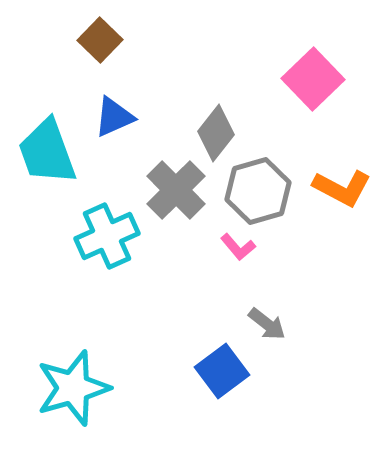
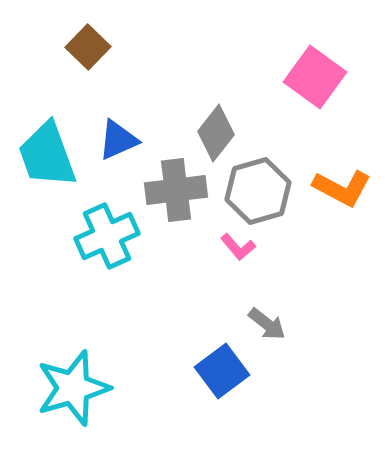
brown square: moved 12 px left, 7 px down
pink square: moved 2 px right, 2 px up; rotated 10 degrees counterclockwise
blue triangle: moved 4 px right, 23 px down
cyan trapezoid: moved 3 px down
gray cross: rotated 38 degrees clockwise
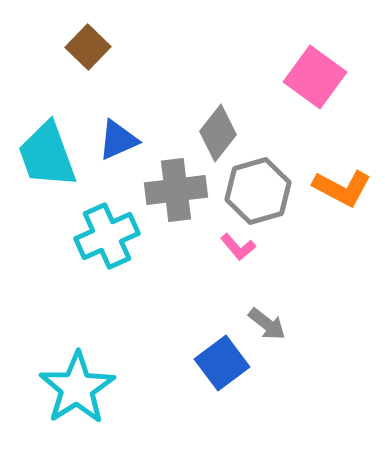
gray diamond: moved 2 px right
blue square: moved 8 px up
cyan star: moved 4 px right; rotated 16 degrees counterclockwise
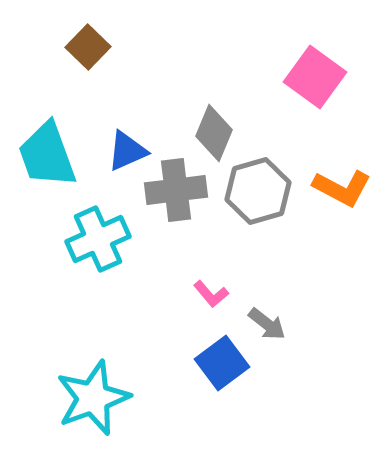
gray diamond: moved 4 px left; rotated 16 degrees counterclockwise
blue triangle: moved 9 px right, 11 px down
cyan cross: moved 9 px left, 3 px down
pink L-shape: moved 27 px left, 47 px down
cyan star: moved 16 px right, 10 px down; rotated 12 degrees clockwise
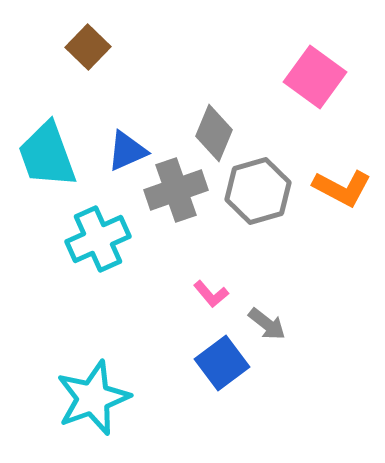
gray cross: rotated 12 degrees counterclockwise
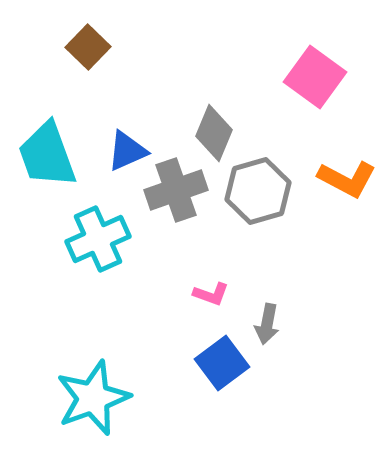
orange L-shape: moved 5 px right, 9 px up
pink L-shape: rotated 30 degrees counterclockwise
gray arrow: rotated 63 degrees clockwise
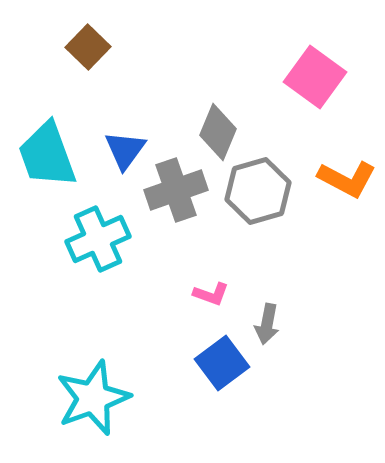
gray diamond: moved 4 px right, 1 px up
blue triangle: moved 2 px left, 1 px up; rotated 30 degrees counterclockwise
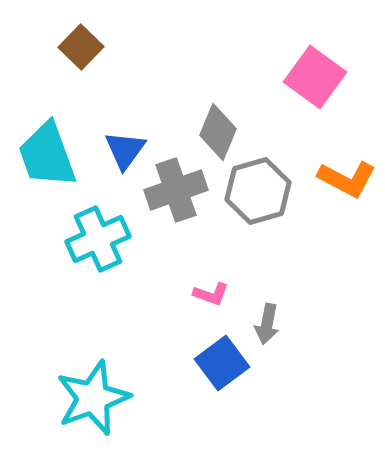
brown square: moved 7 px left
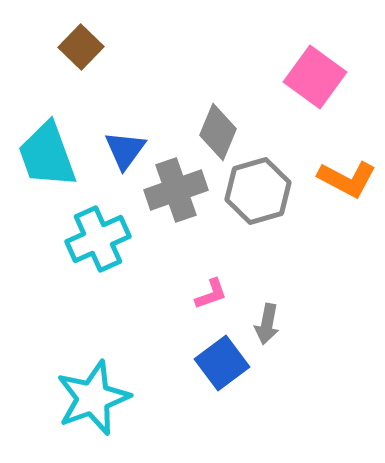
pink L-shape: rotated 39 degrees counterclockwise
